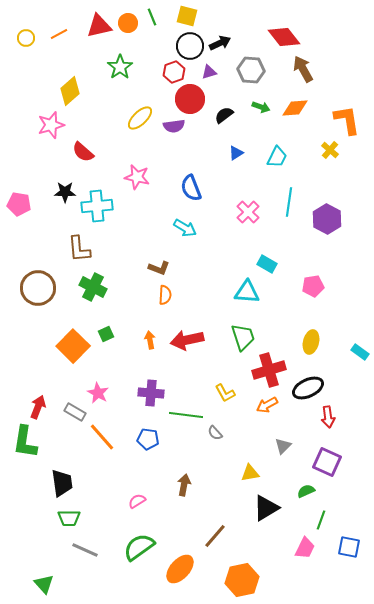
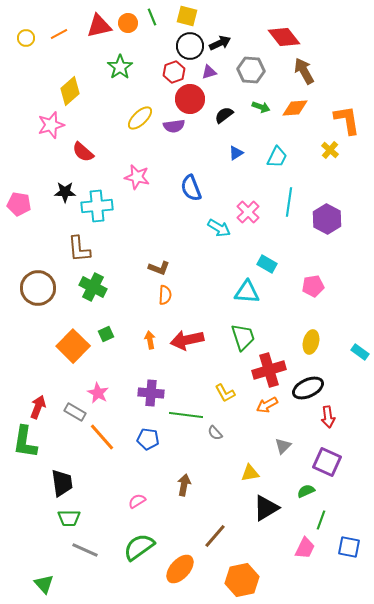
brown arrow at (303, 69): moved 1 px right, 2 px down
cyan arrow at (185, 228): moved 34 px right
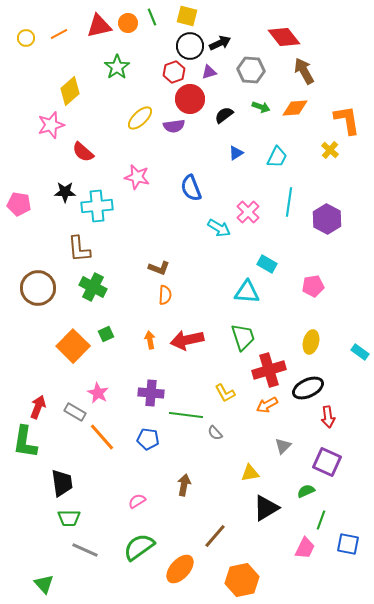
green star at (120, 67): moved 3 px left
blue square at (349, 547): moved 1 px left, 3 px up
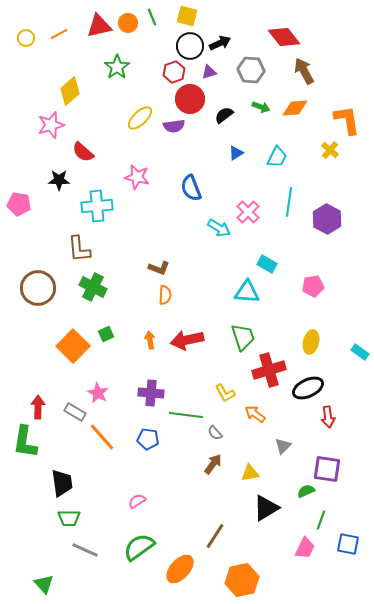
black star at (65, 192): moved 6 px left, 12 px up
orange arrow at (267, 405): moved 12 px left, 9 px down; rotated 65 degrees clockwise
red arrow at (38, 407): rotated 20 degrees counterclockwise
purple square at (327, 462): moved 7 px down; rotated 16 degrees counterclockwise
brown arrow at (184, 485): moved 29 px right, 21 px up; rotated 25 degrees clockwise
brown line at (215, 536): rotated 8 degrees counterclockwise
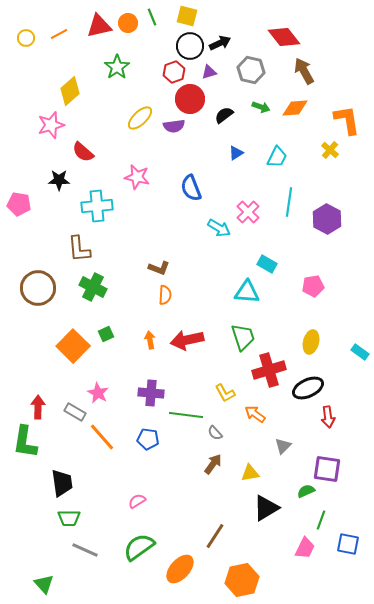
gray hexagon at (251, 70): rotated 8 degrees clockwise
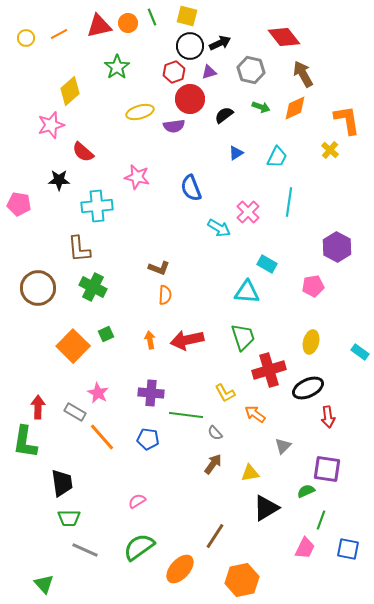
brown arrow at (304, 71): moved 1 px left, 3 px down
orange diamond at (295, 108): rotated 20 degrees counterclockwise
yellow ellipse at (140, 118): moved 6 px up; rotated 28 degrees clockwise
purple hexagon at (327, 219): moved 10 px right, 28 px down
blue square at (348, 544): moved 5 px down
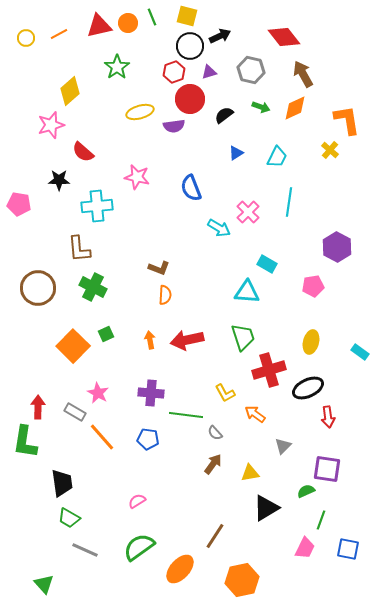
black arrow at (220, 43): moved 7 px up
green trapezoid at (69, 518): rotated 30 degrees clockwise
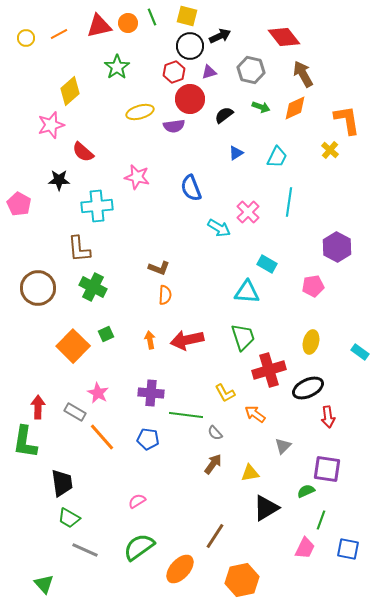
pink pentagon at (19, 204): rotated 20 degrees clockwise
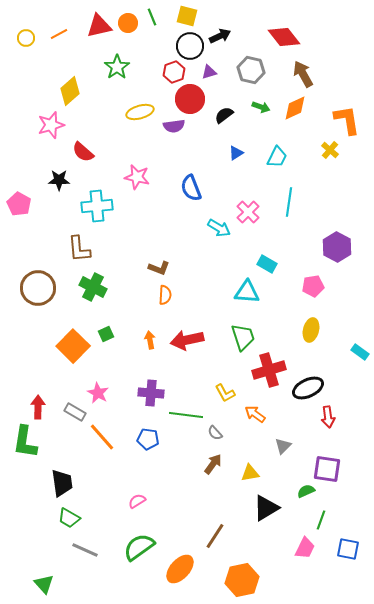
yellow ellipse at (311, 342): moved 12 px up
